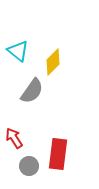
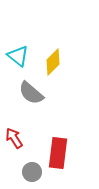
cyan triangle: moved 5 px down
gray semicircle: moved 1 px left, 2 px down; rotated 96 degrees clockwise
red rectangle: moved 1 px up
gray circle: moved 3 px right, 6 px down
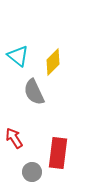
gray semicircle: moved 3 px right, 1 px up; rotated 24 degrees clockwise
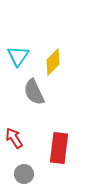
cyan triangle: rotated 25 degrees clockwise
red rectangle: moved 1 px right, 5 px up
gray circle: moved 8 px left, 2 px down
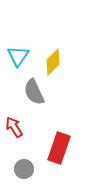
red arrow: moved 11 px up
red rectangle: rotated 12 degrees clockwise
gray circle: moved 5 px up
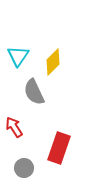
gray circle: moved 1 px up
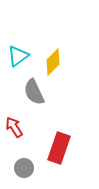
cyan triangle: rotated 20 degrees clockwise
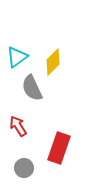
cyan triangle: moved 1 px left, 1 px down
gray semicircle: moved 2 px left, 4 px up
red arrow: moved 4 px right, 1 px up
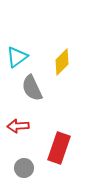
yellow diamond: moved 9 px right
red arrow: rotated 60 degrees counterclockwise
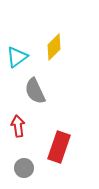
yellow diamond: moved 8 px left, 15 px up
gray semicircle: moved 3 px right, 3 px down
red arrow: rotated 85 degrees clockwise
red rectangle: moved 1 px up
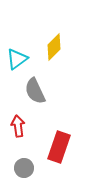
cyan triangle: moved 2 px down
